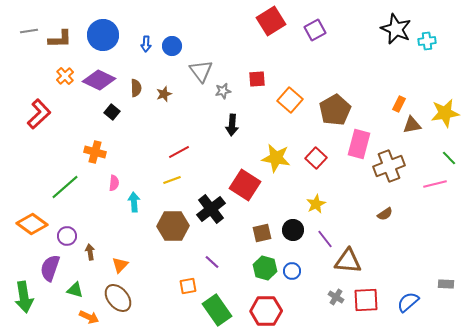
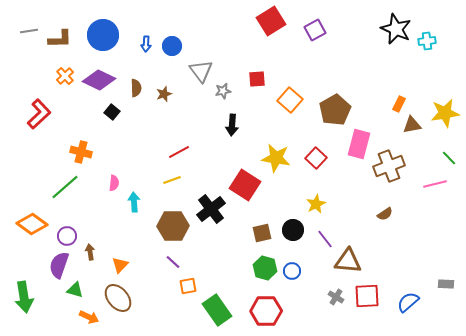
orange cross at (95, 152): moved 14 px left
purple line at (212, 262): moved 39 px left
purple semicircle at (50, 268): moved 9 px right, 3 px up
red square at (366, 300): moved 1 px right, 4 px up
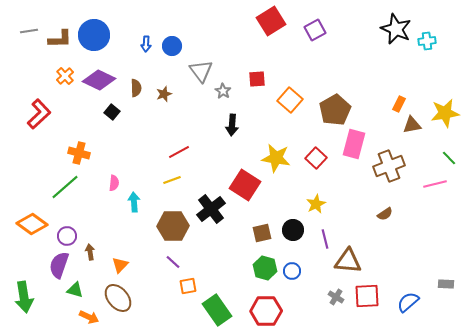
blue circle at (103, 35): moved 9 px left
gray star at (223, 91): rotated 28 degrees counterclockwise
pink rectangle at (359, 144): moved 5 px left
orange cross at (81, 152): moved 2 px left, 1 px down
purple line at (325, 239): rotated 24 degrees clockwise
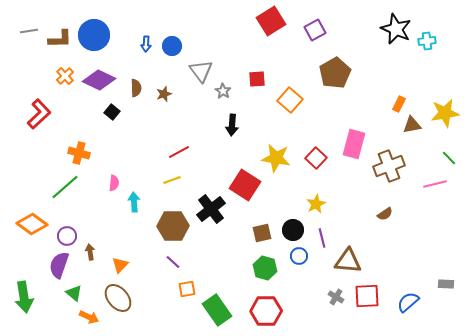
brown pentagon at (335, 110): moved 37 px up
purple line at (325, 239): moved 3 px left, 1 px up
blue circle at (292, 271): moved 7 px right, 15 px up
orange square at (188, 286): moved 1 px left, 3 px down
green triangle at (75, 290): moved 1 px left, 3 px down; rotated 24 degrees clockwise
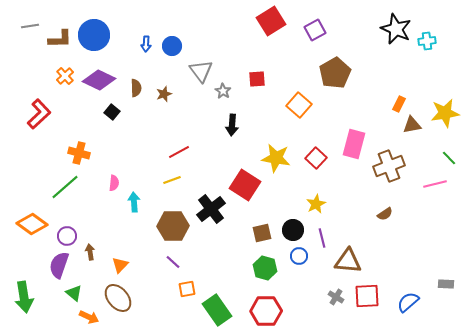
gray line at (29, 31): moved 1 px right, 5 px up
orange square at (290, 100): moved 9 px right, 5 px down
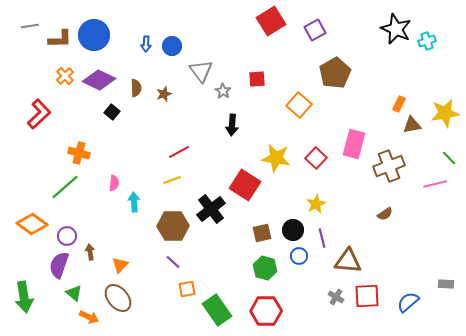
cyan cross at (427, 41): rotated 12 degrees counterclockwise
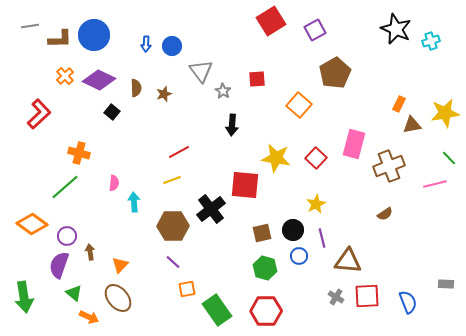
cyan cross at (427, 41): moved 4 px right
red square at (245, 185): rotated 28 degrees counterclockwise
blue semicircle at (408, 302): rotated 110 degrees clockwise
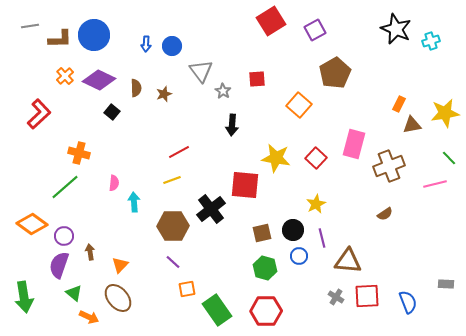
purple circle at (67, 236): moved 3 px left
